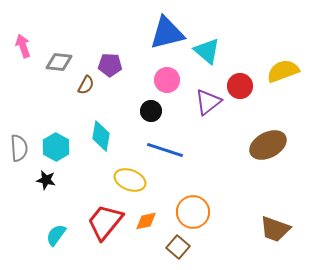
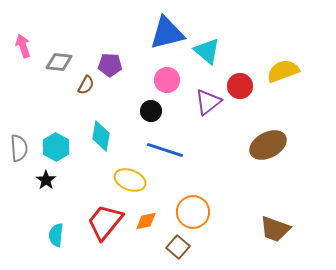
black star: rotated 24 degrees clockwise
cyan semicircle: rotated 30 degrees counterclockwise
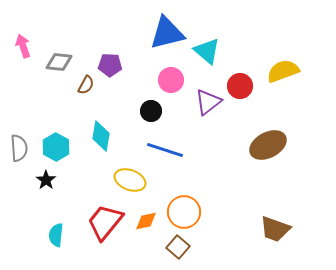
pink circle: moved 4 px right
orange circle: moved 9 px left
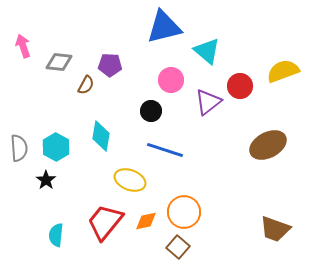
blue triangle: moved 3 px left, 6 px up
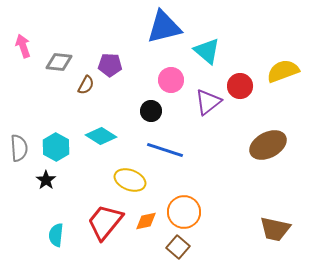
cyan diamond: rotated 68 degrees counterclockwise
brown trapezoid: rotated 8 degrees counterclockwise
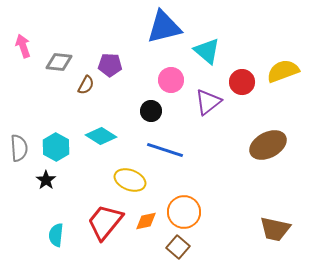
red circle: moved 2 px right, 4 px up
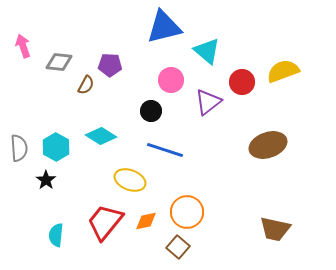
brown ellipse: rotated 9 degrees clockwise
orange circle: moved 3 px right
